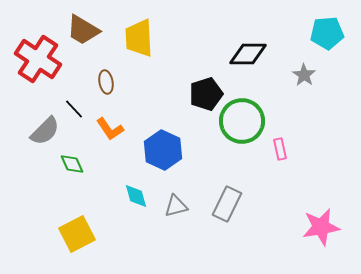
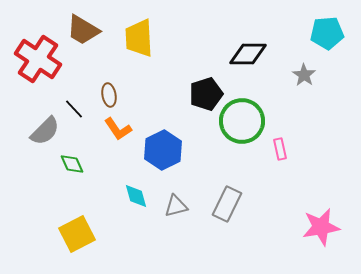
brown ellipse: moved 3 px right, 13 px down
orange L-shape: moved 8 px right
blue hexagon: rotated 9 degrees clockwise
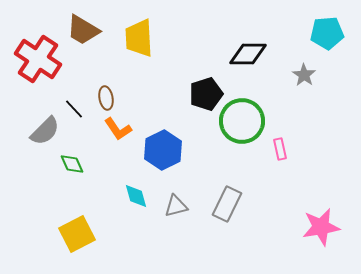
brown ellipse: moved 3 px left, 3 px down
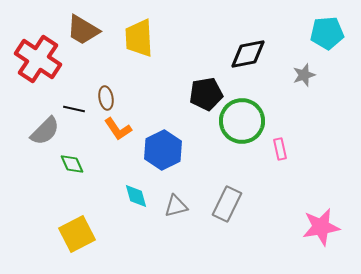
black diamond: rotated 12 degrees counterclockwise
gray star: rotated 20 degrees clockwise
black pentagon: rotated 8 degrees clockwise
black line: rotated 35 degrees counterclockwise
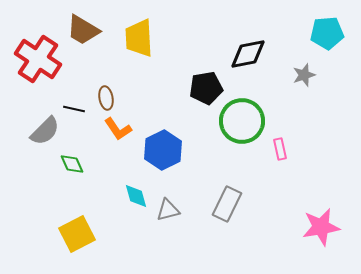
black pentagon: moved 6 px up
gray triangle: moved 8 px left, 4 px down
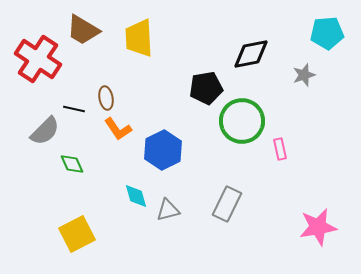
black diamond: moved 3 px right
pink star: moved 3 px left
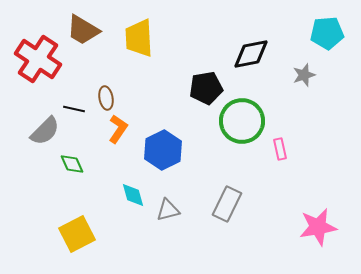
orange L-shape: rotated 112 degrees counterclockwise
cyan diamond: moved 3 px left, 1 px up
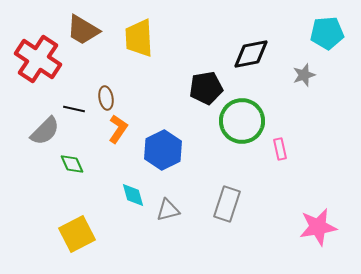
gray rectangle: rotated 8 degrees counterclockwise
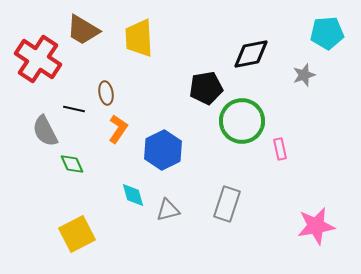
brown ellipse: moved 5 px up
gray semicircle: rotated 108 degrees clockwise
pink star: moved 2 px left, 1 px up
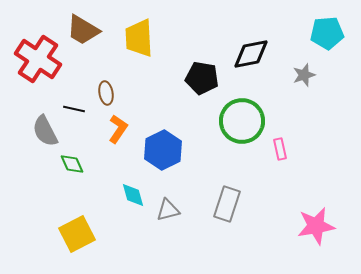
black pentagon: moved 4 px left, 10 px up; rotated 20 degrees clockwise
